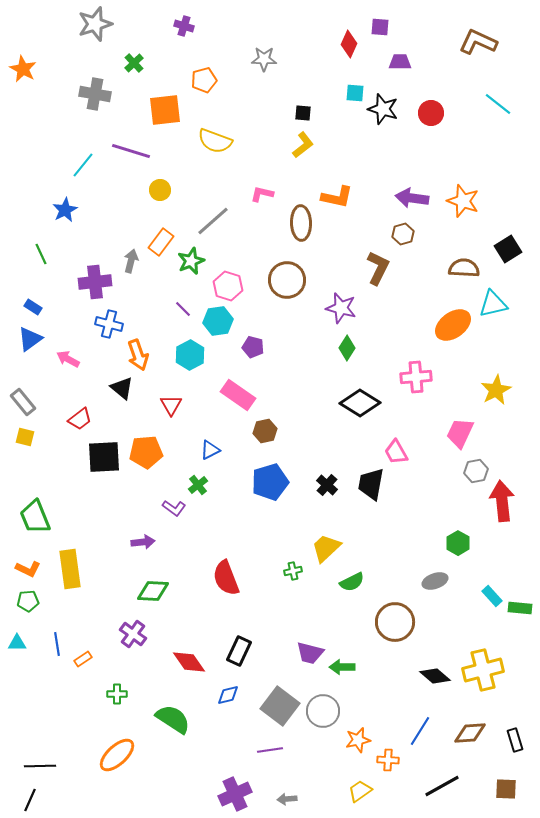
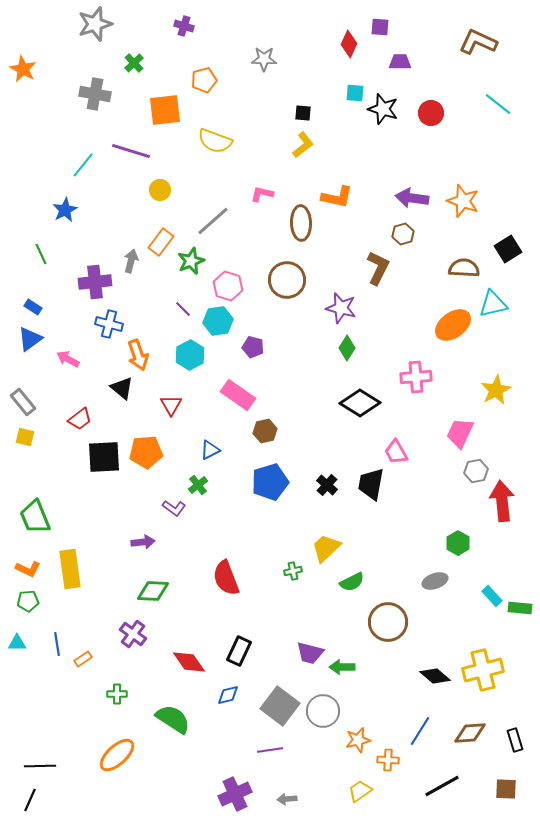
brown circle at (395, 622): moved 7 px left
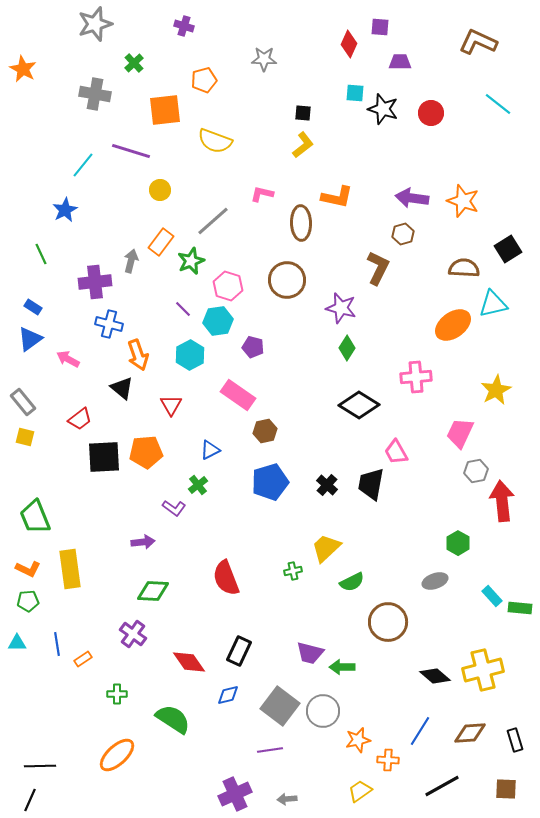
black diamond at (360, 403): moved 1 px left, 2 px down
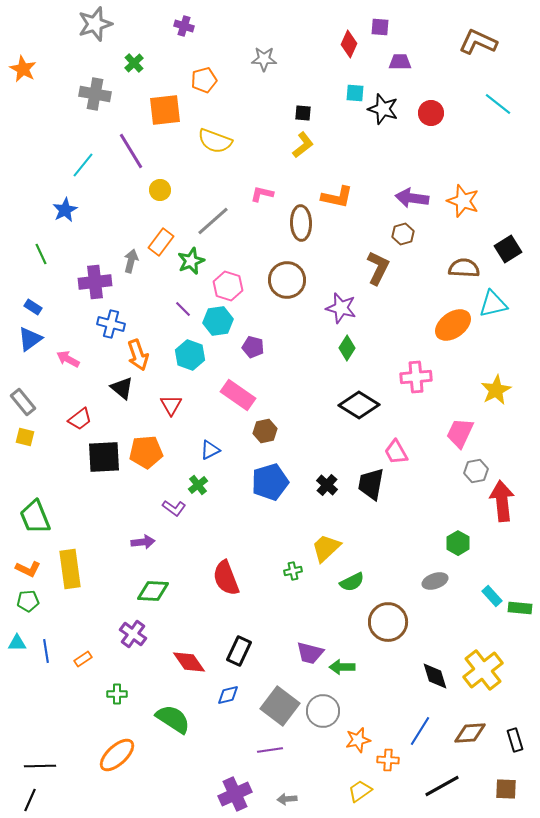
purple line at (131, 151): rotated 42 degrees clockwise
blue cross at (109, 324): moved 2 px right
cyan hexagon at (190, 355): rotated 12 degrees counterclockwise
blue line at (57, 644): moved 11 px left, 7 px down
yellow cross at (483, 670): rotated 24 degrees counterclockwise
black diamond at (435, 676): rotated 32 degrees clockwise
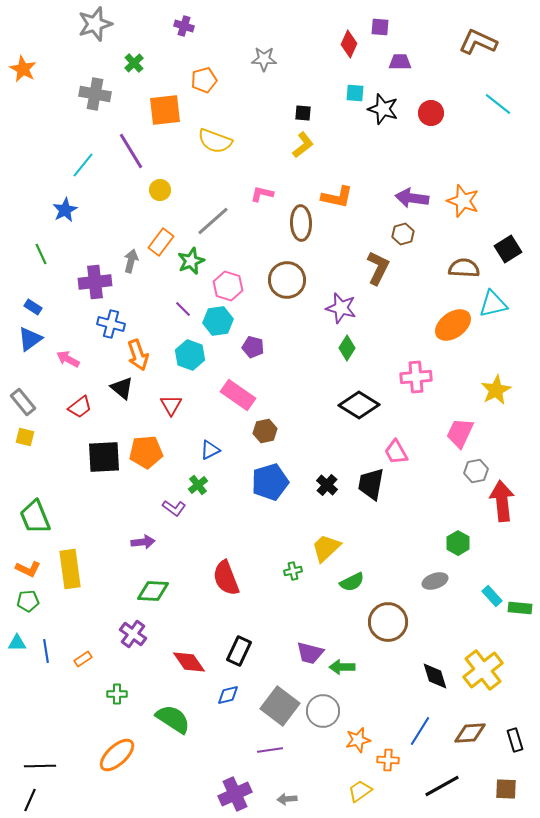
red trapezoid at (80, 419): moved 12 px up
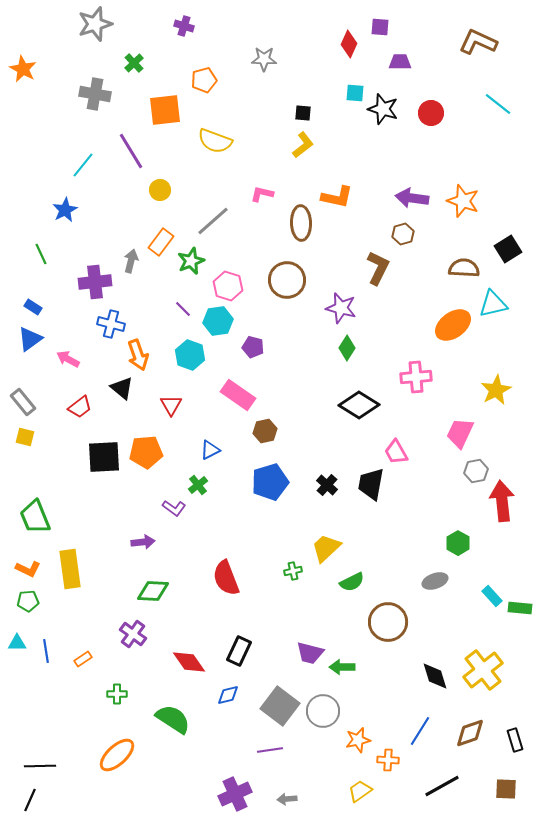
brown diamond at (470, 733): rotated 16 degrees counterclockwise
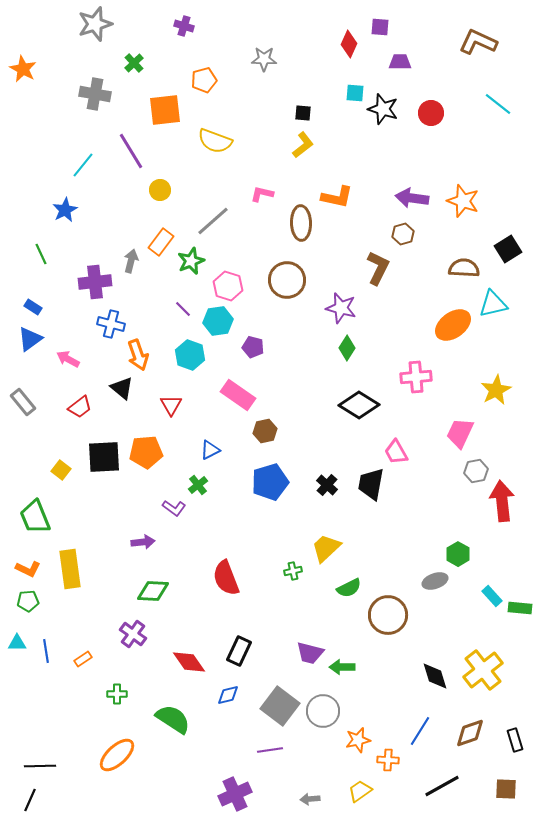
yellow square at (25, 437): moved 36 px right, 33 px down; rotated 24 degrees clockwise
green hexagon at (458, 543): moved 11 px down
green semicircle at (352, 582): moved 3 px left, 6 px down
brown circle at (388, 622): moved 7 px up
gray arrow at (287, 799): moved 23 px right
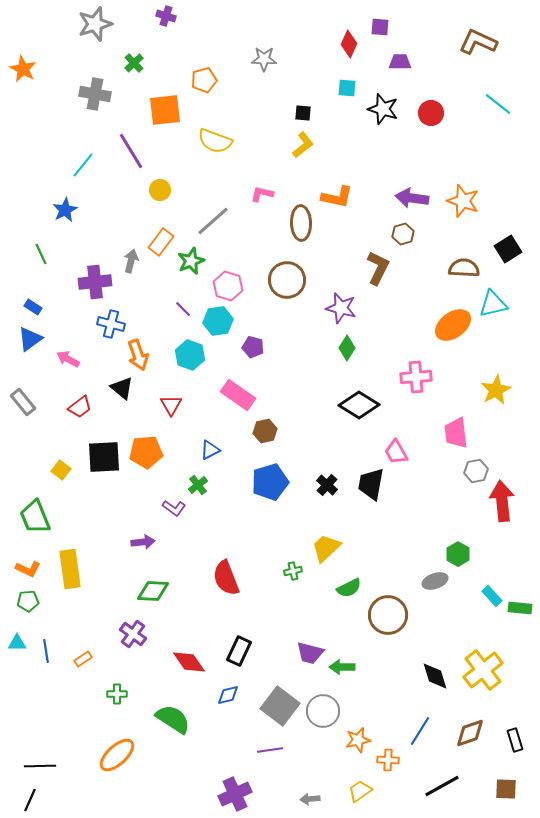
purple cross at (184, 26): moved 18 px left, 10 px up
cyan square at (355, 93): moved 8 px left, 5 px up
pink trapezoid at (460, 433): moved 4 px left; rotated 32 degrees counterclockwise
